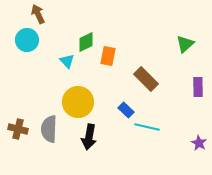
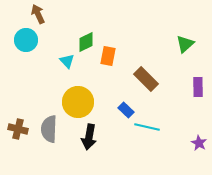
cyan circle: moved 1 px left
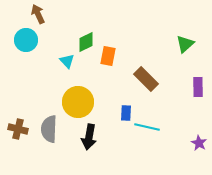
blue rectangle: moved 3 px down; rotated 49 degrees clockwise
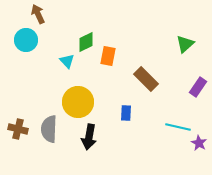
purple rectangle: rotated 36 degrees clockwise
cyan line: moved 31 px right
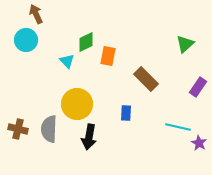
brown arrow: moved 2 px left
yellow circle: moved 1 px left, 2 px down
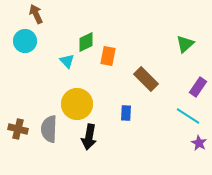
cyan circle: moved 1 px left, 1 px down
cyan line: moved 10 px right, 11 px up; rotated 20 degrees clockwise
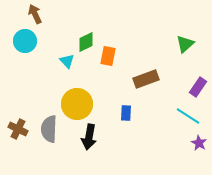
brown arrow: moved 1 px left
brown rectangle: rotated 65 degrees counterclockwise
brown cross: rotated 12 degrees clockwise
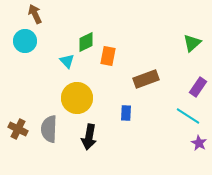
green triangle: moved 7 px right, 1 px up
yellow circle: moved 6 px up
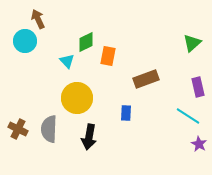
brown arrow: moved 3 px right, 5 px down
purple rectangle: rotated 48 degrees counterclockwise
purple star: moved 1 px down
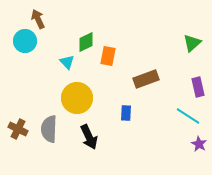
cyan triangle: moved 1 px down
black arrow: rotated 35 degrees counterclockwise
